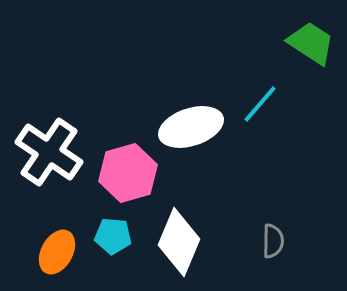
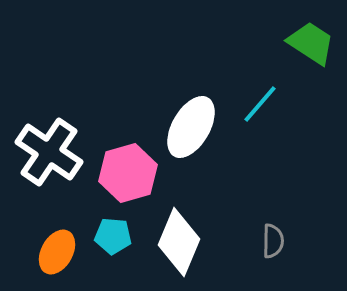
white ellipse: rotated 42 degrees counterclockwise
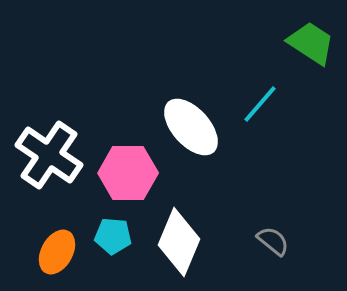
white ellipse: rotated 72 degrees counterclockwise
white cross: moved 3 px down
pink hexagon: rotated 16 degrees clockwise
gray semicircle: rotated 52 degrees counterclockwise
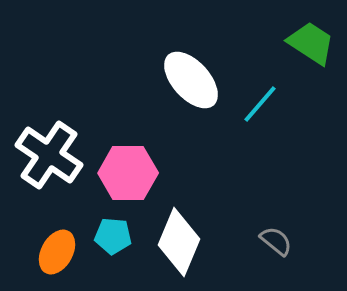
white ellipse: moved 47 px up
gray semicircle: moved 3 px right
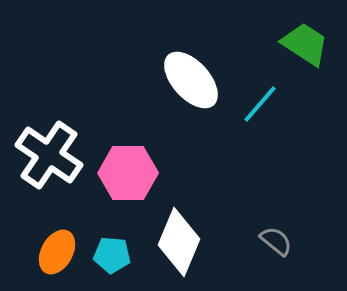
green trapezoid: moved 6 px left, 1 px down
cyan pentagon: moved 1 px left, 19 px down
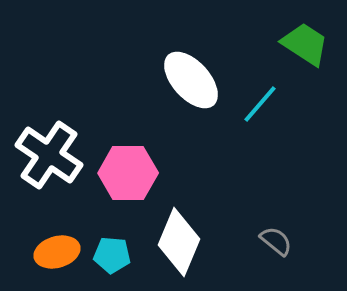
orange ellipse: rotated 45 degrees clockwise
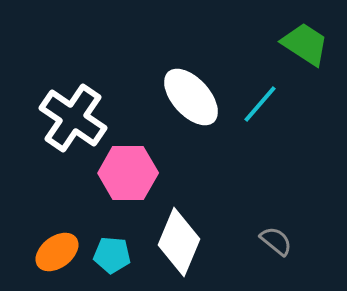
white ellipse: moved 17 px down
white cross: moved 24 px right, 37 px up
orange ellipse: rotated 21 degrees counterclockwise
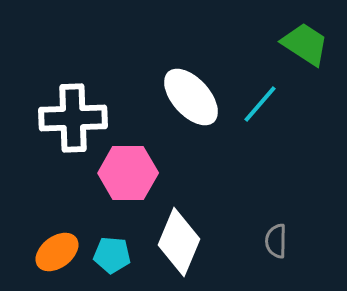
white cross: rotated 36 degrees counterclockwise
gray semicircle: rotated 128 degrees counterclockwise
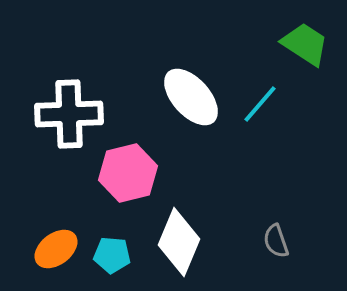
white cross: moved 4 px left, 4 px up
pink hexagon: rotated 14 degrees counterclockwise
gray semicircle: rotated 20 degrees counterclockwise
orange ellipse: moved 1 px left, 3 px up
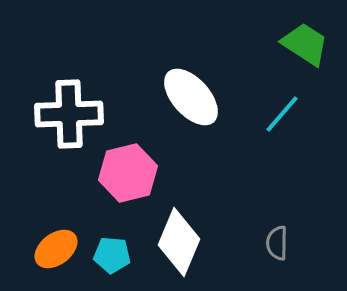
cyan line: moved 22 px right, 10 px down
gray semicircle: moved 1 px right, 2 px down; rotated 20 degrees clockwise
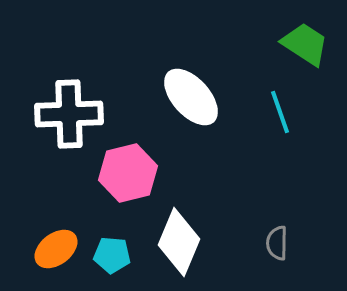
cyan line: moved 2 px left, 2 px up; rotated 60 degrees counterclockwise
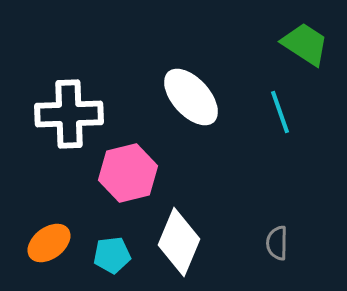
orange ellipse: moved 7 px left, 6 px up
cyan pentagon: rotated 12 degrees counterclockwise
